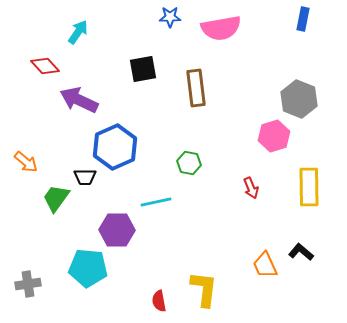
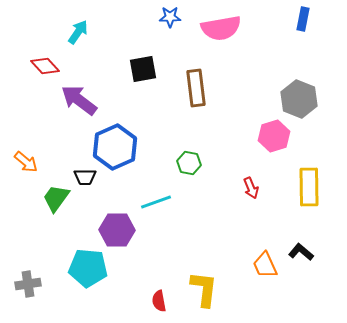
purple arrow: rotated 12 degrees clockwise
cyan line: rotated 8 degrees counterclockwise
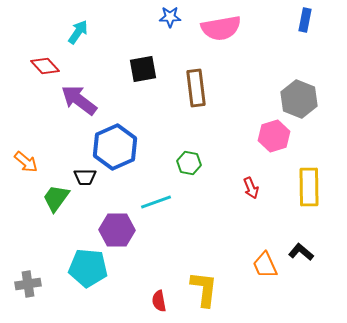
blue rectangle: moved 2 px right, 1 px down
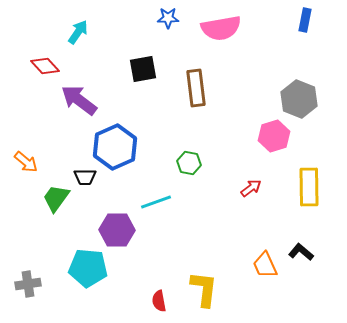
blue star: moved 2 px left, 1 px down
red arrow: rotated 105 degrees counterclockwise
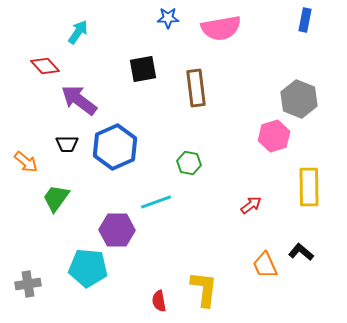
black trapezoid: moved 18 px left, 33 px up
red arrow: moved 17 px down
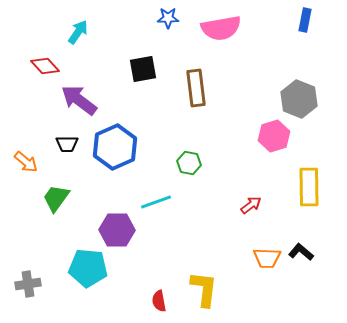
orange trapezoid: moved 2 px right, 7 px up; rotated 64 degrees counterclockwise
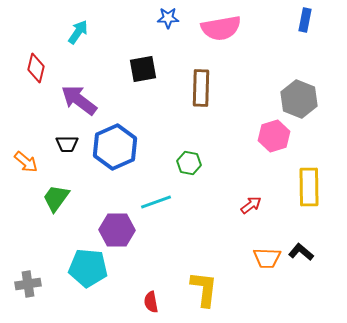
red diamond: moved 9 px left, 2 px down; rotated 56 degrees clockwise
brown rectangle: moved 5 px right; rotated 9 degrees clockwise
red semicircle: moved 8 px left, 1 px down
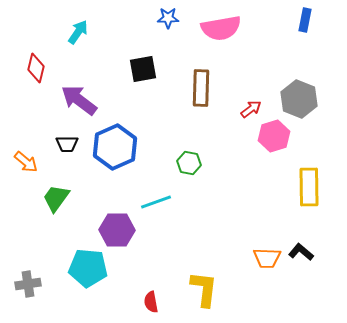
red arrow: moved 96 px up
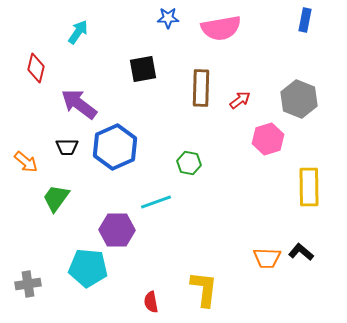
purple arrow: moved 4 px down
red arrow: moved 11 px left, 9 px up
pink hexagon: moved 6 px left, 3 px down
black trapezoid: moved 3 px down
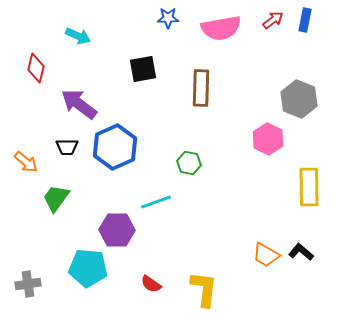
cyan arrow: moved 4 px down; rotated 80 degrees clockwise
red arrow: moved 33 px right, 80 px up
pink hexagon: rotated 16 degrees counterclockwise
orange trapezoid: moved 1 px left, 3 px up; rotated 28 degrees clockwise
red semicircle: moved 18 px up; rotated 45 degrees counterclockwise
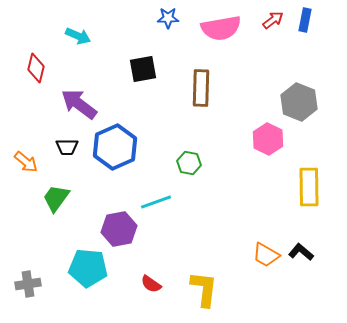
gray hexagon: moved 3 px down
purple hexagon: moved 2 px right, 1 px up; rotated 12 degrees counterclockwise
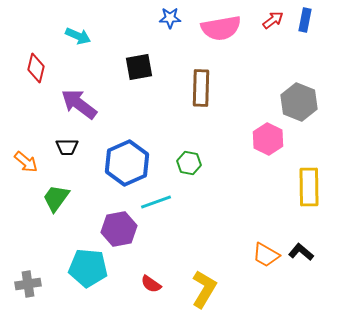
blue star: moved 2 px right
black square: moved 4 px left, 2 px up
blue hexagon: moved 12 px right, 16 px down
yellow L-shape: rotated 24 degrees clockwise
